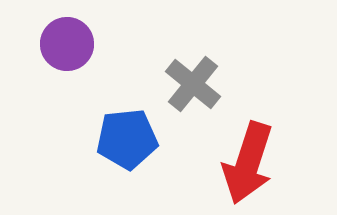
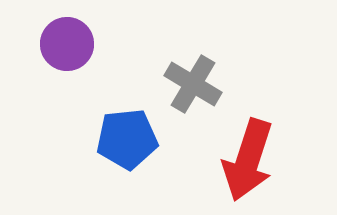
gray cross: rotated 8 degrees counterclockwise
red arrow: moved 3 px up
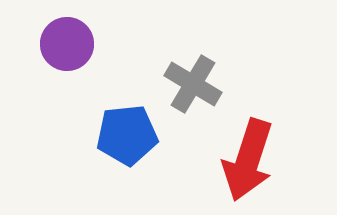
blue pentagon: moved 4 px up
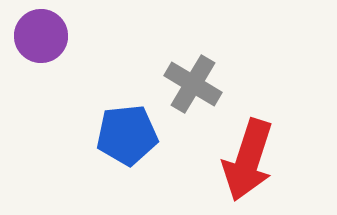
purple circle: moved 26 px left, 8 px up
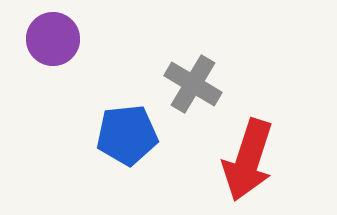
purple circle: moved 12 px right, 3 px down
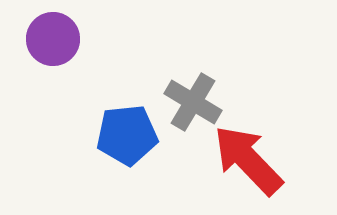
gray cross: moved 18 px down
red arrow: rotated 118 degrees clockwise
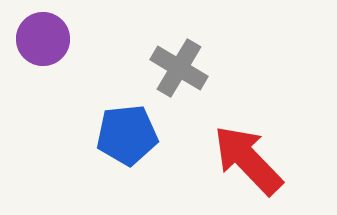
purple circle: moved 10 px left
gray cross: moved 14 px left, 34 px up
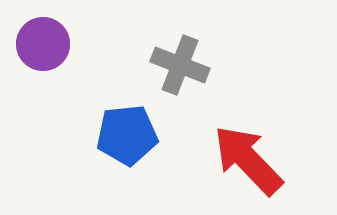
purple circle: moved 5 px down
gray cross: moved 1 px right, 3 px up; rotated 10 degrees counterclockwise
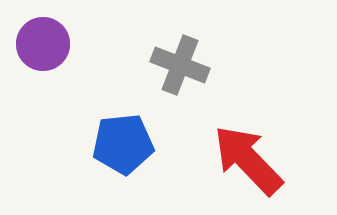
blue pentagon: moved 4 px left, 9 px down
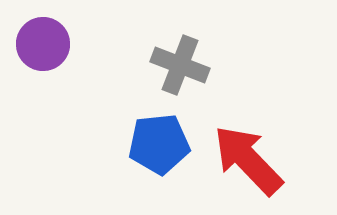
blue pentagon: moved 36 px right
